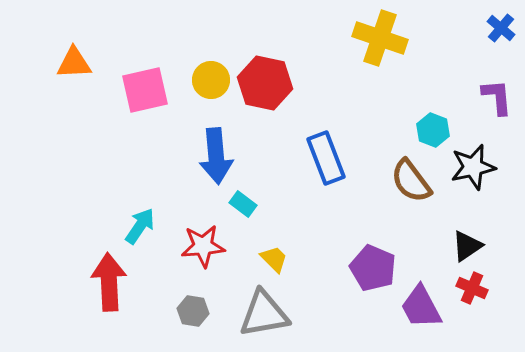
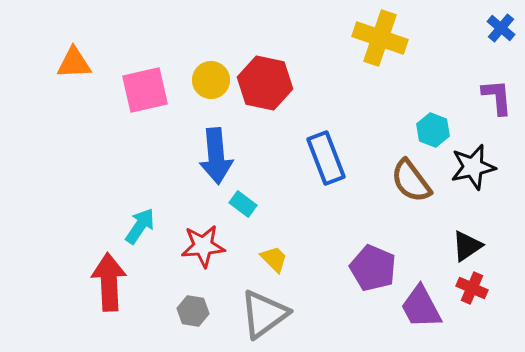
gray triangle: rotated 26 degrees counterclockwise
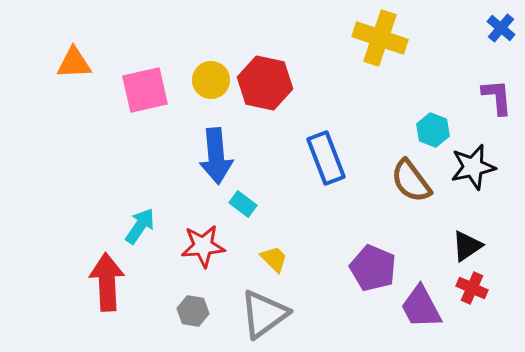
red arrow: moved 2 px left
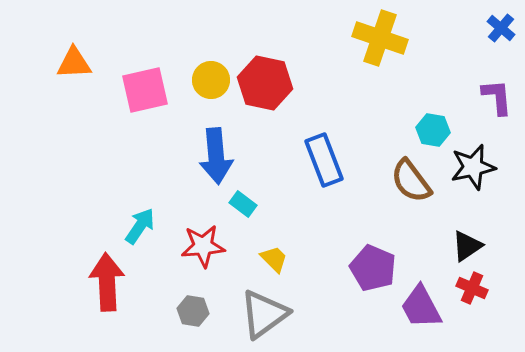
cyan hexagon: rotated 12 degrees counterclockwise
blue rectangle: moved 2 px left, 2 px down
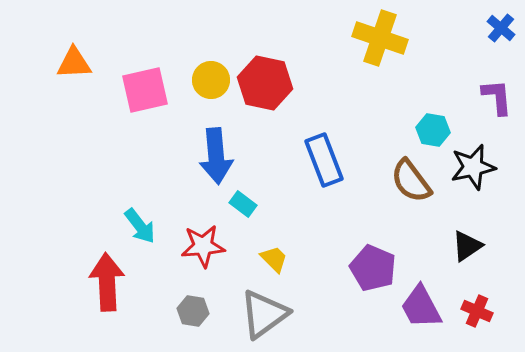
cyan arrow: rotated 108 degrees clockwise
red cross: moved 5 px right, 23 px down
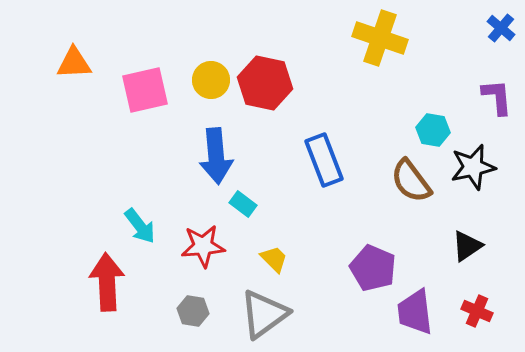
purple trapezoid: moved 6 px left, 5 px down; rotated 21 degrees clockwise
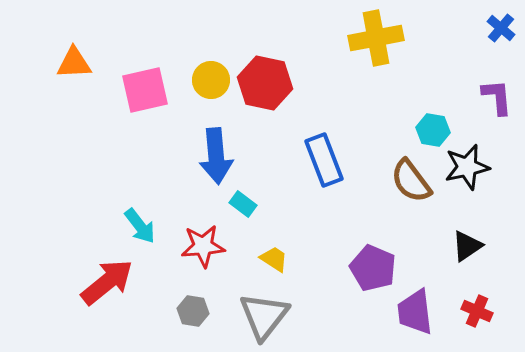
yellow cross: moved 4 px left; rotated 30 degrees counterclockwise
black star: moved 6 px left
yellow trapezoid: rotated 12 degrees counterclockwise
red arrow: rotated 54 degrees clockwise
gray triangle: moved 2 px down; rotated 16 degrees counterclockwise
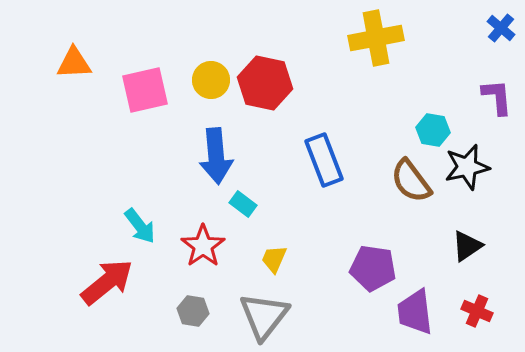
red star: rotated 30 degrees counterclockwise
yellow trapezoid: rotated 100 degrees counterclockwise
purple pentagon: rotated 15 degrees counterclockwise
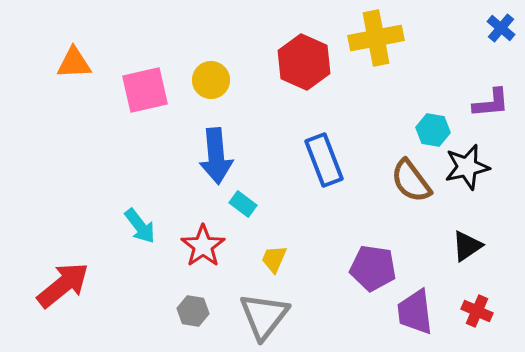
red hexagon: moved 39 px right, 21 px up; rotated 12 degrees clockwise
purple L-shape: moved 6 px left, 6 px down; rotated 90 degrees clockwise
red arrow: moved 44 px left, 3 px down
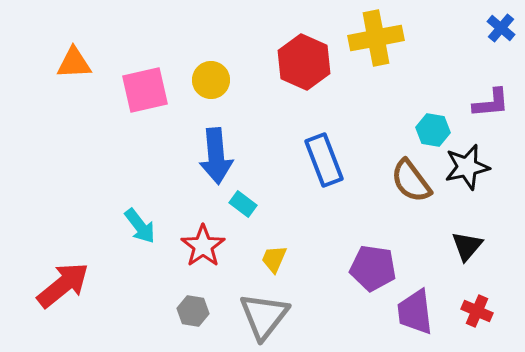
black triangle: rotated 16 degrees counterclockwise
